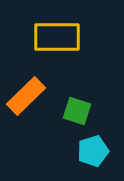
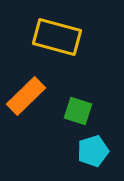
yellow rectangle: rotated 15 degrees clockwise
green square: moved 1 px right
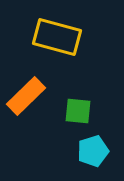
green square: rotated 12 degrees counterclockwise
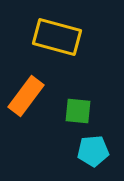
orange rectangle: rotated 9 degrees counterclockwise
cyan pentagon: rotated 12 degrees clockwise
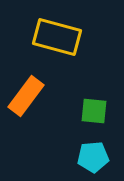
green square: moved 16 px right
cyan pentagon: moved 6 px down
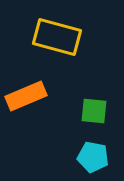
orange rectangle: rotated 30 degrees clockwise
cyan pentagon: rotated 16 degrees clockwise
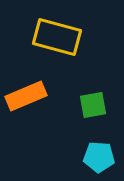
green square: moved 1 px left, 6 px up; rotated 16 degrees counterclockwise
cyan pentagon: moved 6 px right; rotated 8 degrees counterclockwise
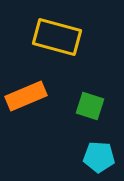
green square: moved 3 px left, 1 px down; rotated 28 degrees clockwise
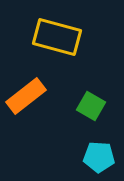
orange rectangle: rotated 15 degrees counterclockwise
green square: moved 1 px right; rotated 12 degrees clockwise
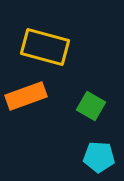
yellow rectangle: moved 12 px left, 10 px down
orange rectangle: rotated 18 degrees clockwise
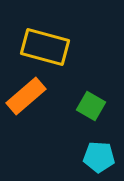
orange rectangle: rotated 21 degrees counterclockwise
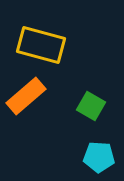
yellow rectangle: moved 4 px left, 2 px up
